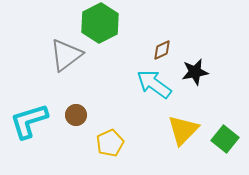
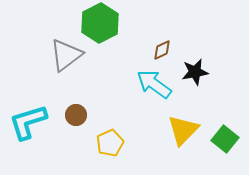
cyan L-shape: moved 1 px left, 1 px down
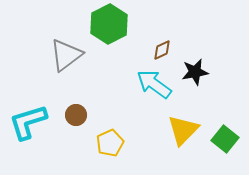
green hexagon: moved 9 px right, 1 px down
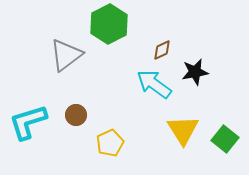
yellow triangle: rotated 16 degrees counterclockwise
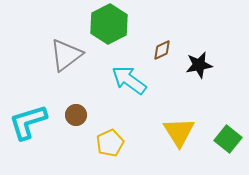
black star: moved 4 px right, 7 px up
cyan arrow: moved 25 px left, 4 px up
yellow triangle: moved 4 px left, 2 px down
green square: moved 3 px right
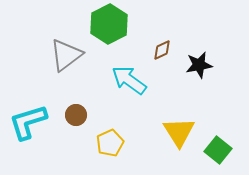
green square: moved 10 px left, 11 px down
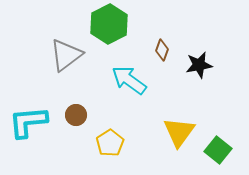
brown diamond: rotated 45 degrees counterclockwise
cyan L-shape: rotated 12 degrees clockwise
yellow triangle: rotated 8 degrees clockwise
yellow pentagon: rotated 8 degrees counterclockwise
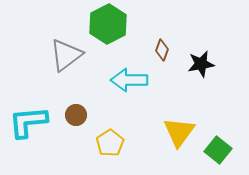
green hexagon: moved 1 px left
black star: moved 2 px right, 1 px up
cyan arrow: rotated 36 degrees counterclockwise
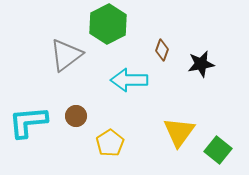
brown circle: moved 1 px down
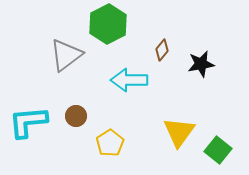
brown diamond: rotated 20 degrees clockwise
